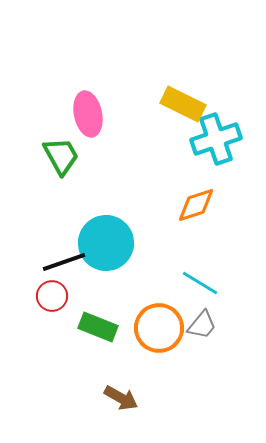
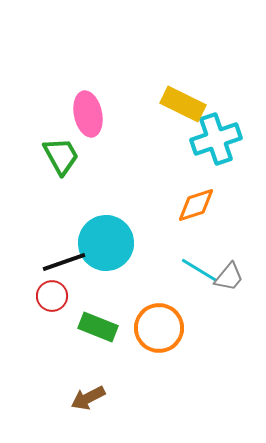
cyan line: moved 1 px left, 13 px up
gray trapezoid: moved 27 px right, 48 px up
brown arrow: moved 33 px left; rotated 124 degrees clockwise
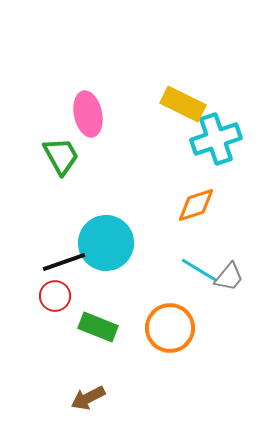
red circle: moved 3 px right
orange circle: moved 11 px right
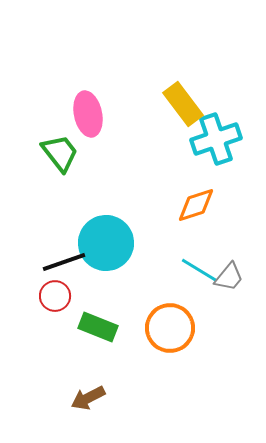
yellow rectangle: rotated 27 degrees clockwise
green trapezoid: moved 1 px left, 3 px up; rotated 9 degrees counterclockwise
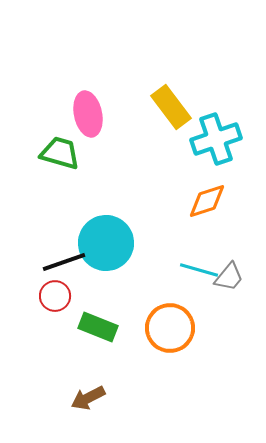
yellow rectangle: moved 12 px left, 3 px down
green trapezoid: rotated 36 degrees counterclockwise
orange diamond: moved 11 px right, 4 px up
cyan line: rotated 15 degrees counterclockwise
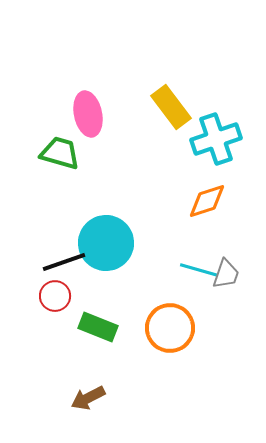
gray trapezoid: moved 3 px left, 3 px up; rotated 20 degrees counterclockwise
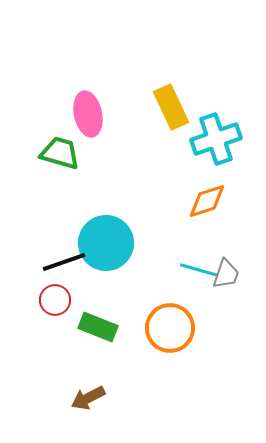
yellow rectangle: rotated 12 degrees clockwise
red circle: moved 4 px down
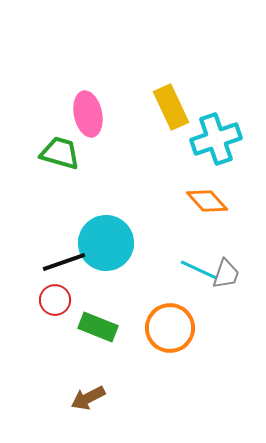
orange diamond: rotated 66 degrees clockwise
cyan line: rotated 9 degrees clockwise
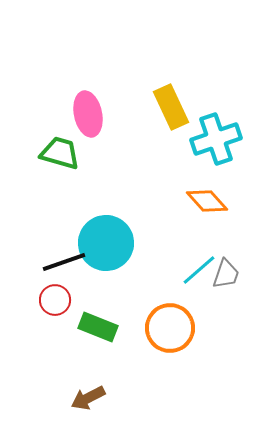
cyan line: rotated 66 degrees counterclockwise
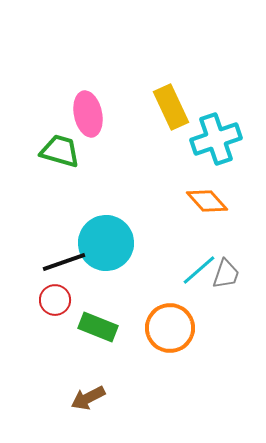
green trapezoid: moved 2 px up
